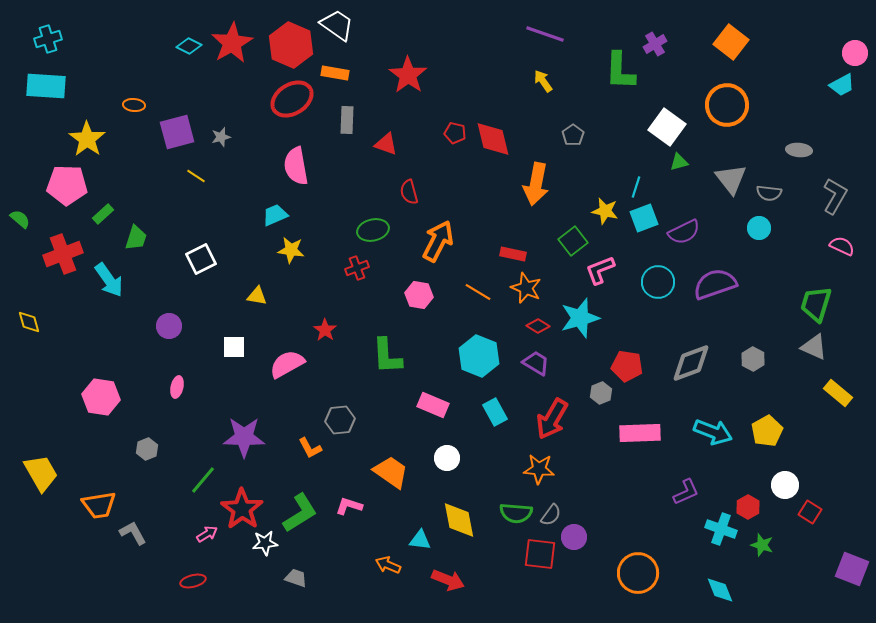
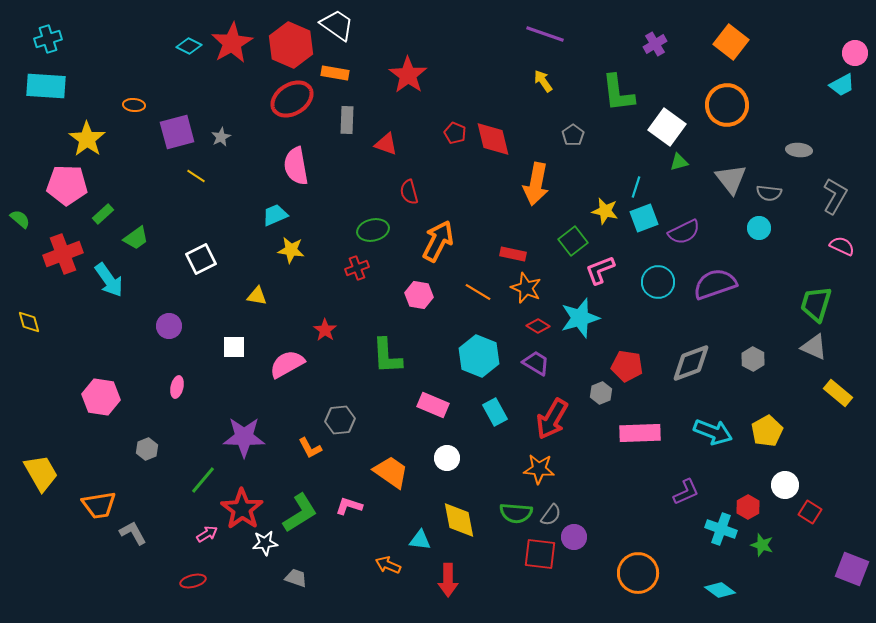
green L-shape at (620, 71): moved 2 px left, 22 px down; rotated 9 degrees counterclockwise
red pentagon at (455, 133): rotated 10 degrees clockwise
gray star at (221, 137): rotated 12 degrees counterclockwise
green trapezoid at (136, 238): rotated 36 degrees clockwise
red arrow at (448, 580): rotated 68 degrees clockwise
cyan diamond at (720, 590): rotated 32 degrees counterclockwise
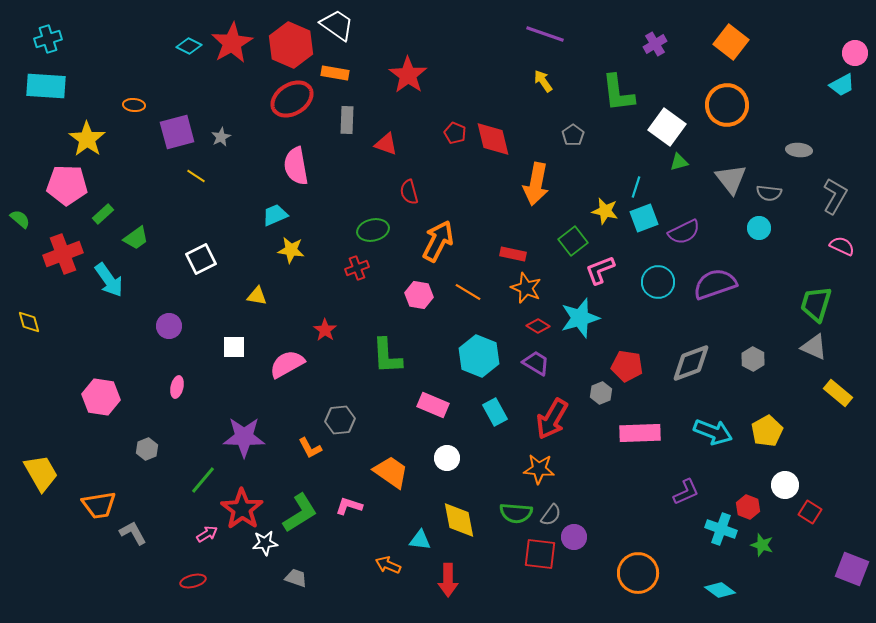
orange line at (478, 292): moved 10 px left
red hexagon at (748, 507): rotated 10 degrees counterclockwise
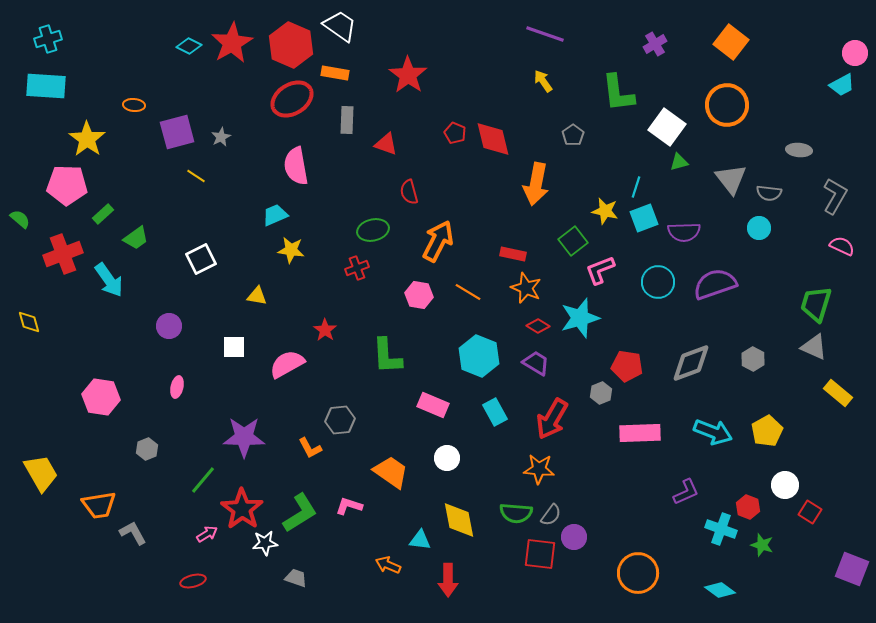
white trapezoid at (337, 25): moved 3 px right, 1 px down
purple semicircle at (684, 232): rotated 24 degrees clockwise
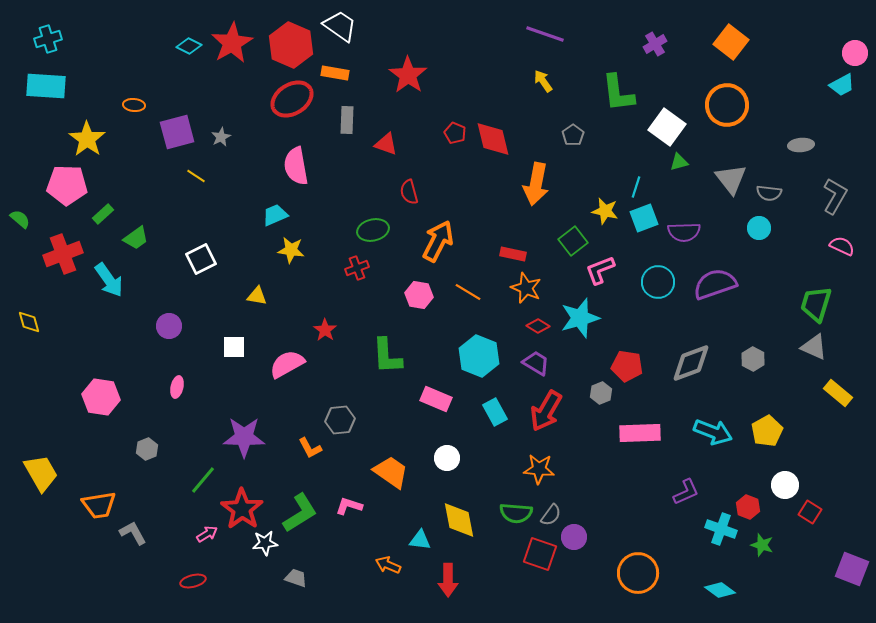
gray ellipse at (799, 150): moved 2 px right, 5 px up; rotated 10 degrees counterclockwise
pink rectangle at (433, 405): moved 3 px right, 6 px up
red arrow at (552, 419): moved 6 px left, 8 px up
red square at (540, 554): rotated 12 degrees clockwise
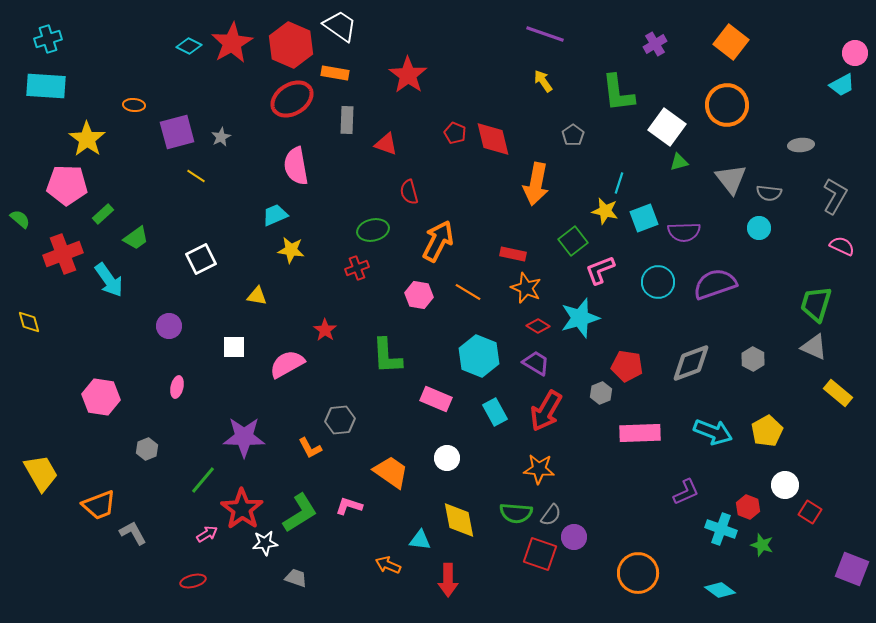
cyan line at (636, 187): moved 17 px left, 4 px up
orange trapezoid at (99, 505): rotated 12 degrees counterclockwise
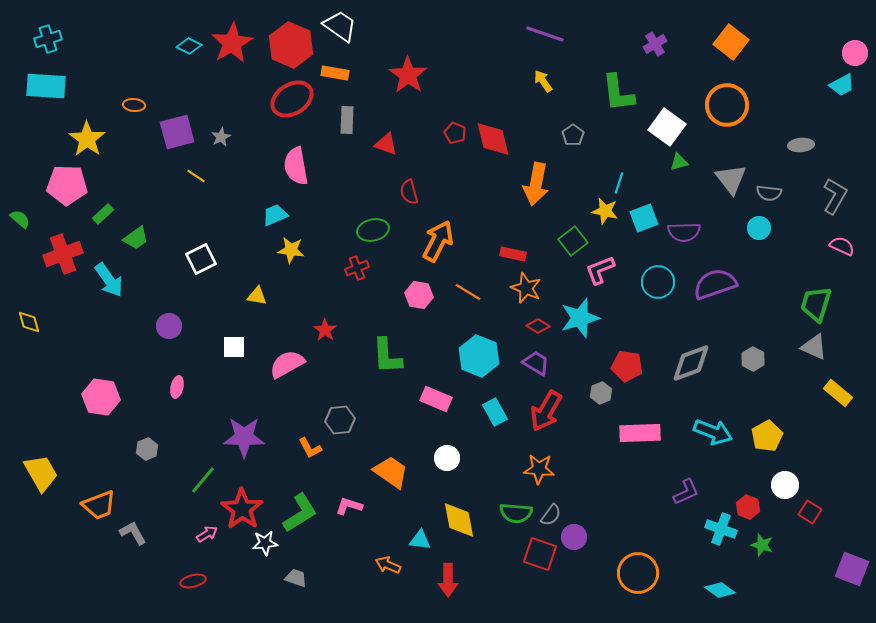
yellow pentagon at (767, 431): moved 5 px down
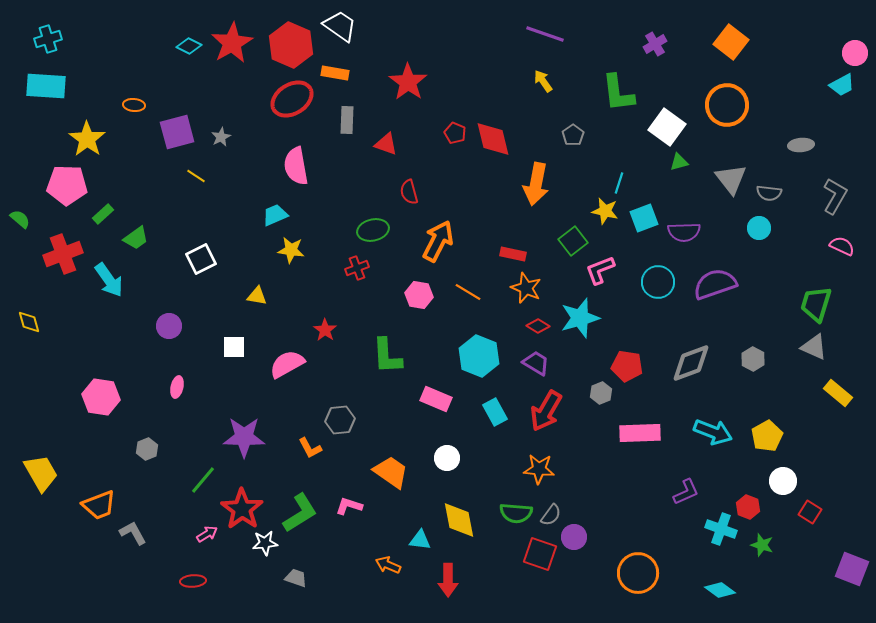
red star at (408, 75): moved 7 px down
white circle at (785, 485): moved 2 px left, 4 px up
red ellipse at (193, 581): rotated 10 degrees clockwise
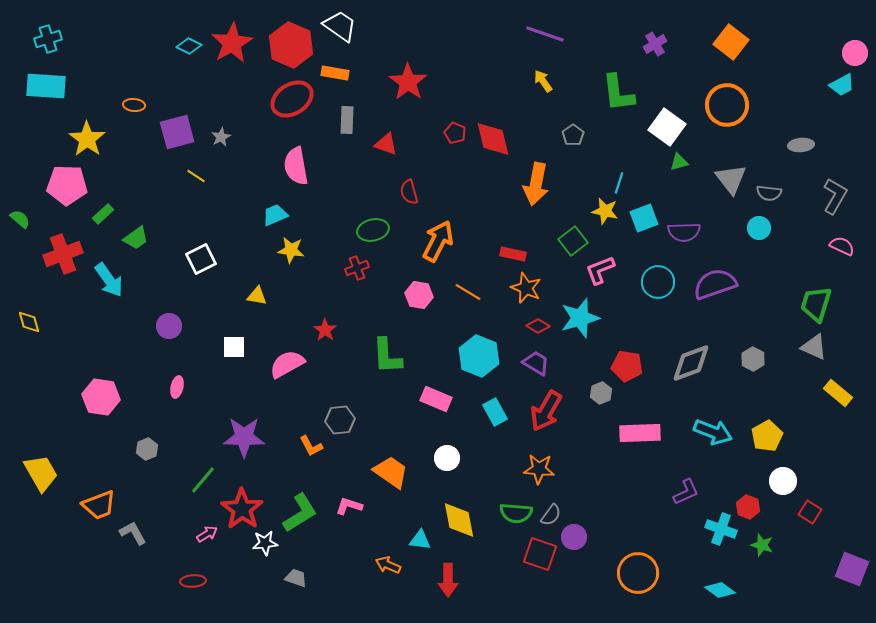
orange L-shape at (310, 448): moved 1 px right, 2 px up
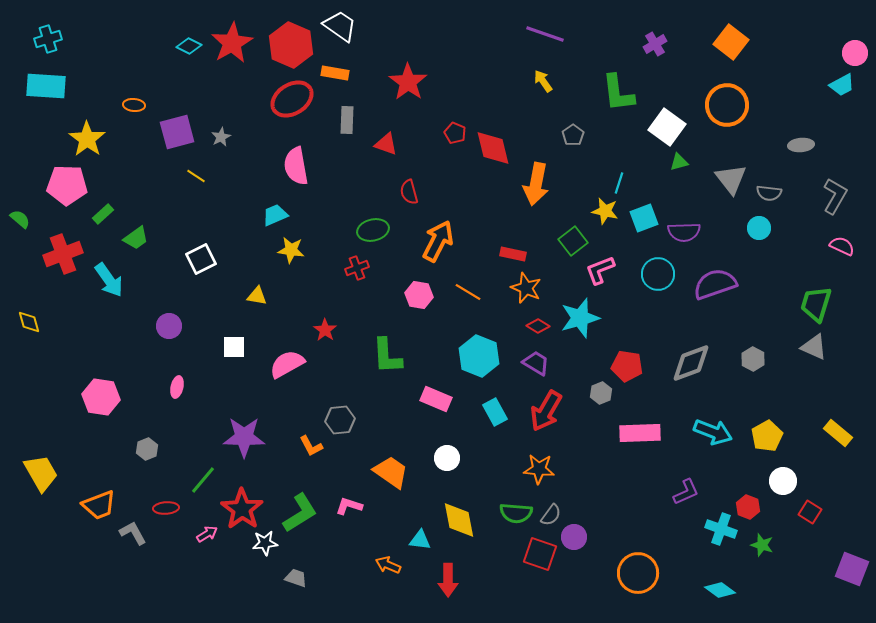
red diamond at (493, 139): moved 9 px down
cyan circle at (658, 282): moved 8 px up
yellow rectangle at (838, 393): moved 40 px down
red ellipse at (193, 581): moved 27 px left, 73 px up
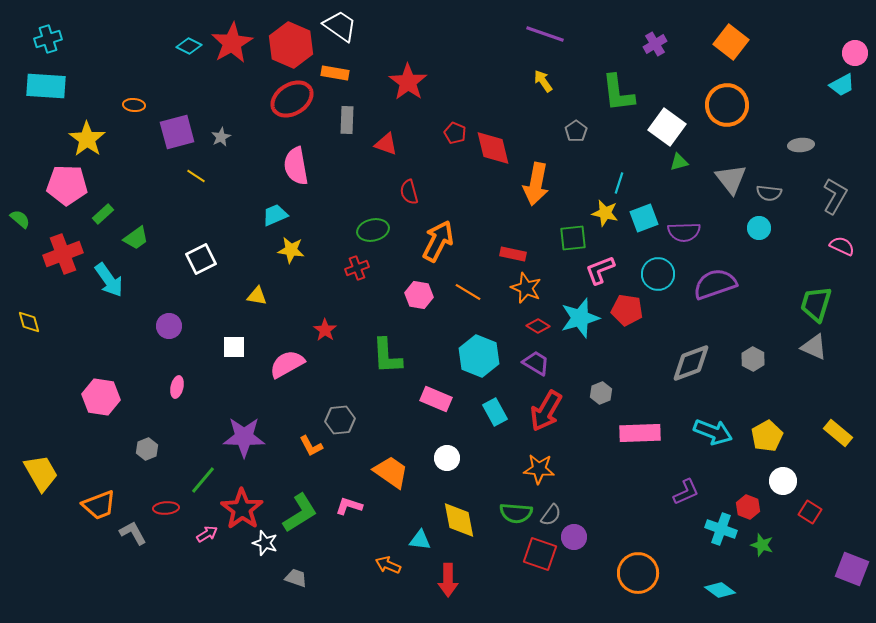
gray pentagon at (573, 135): moved 3 px right, 4 px up
yellow star at (605, 211): moved 2 px down
green square at (573, 241): moved 3 px up; rotated 32 degrees clockwise
red pentagon at (627, 366): moved 56 px up
white star at (265, 543): rotated 25 degrees clockwise
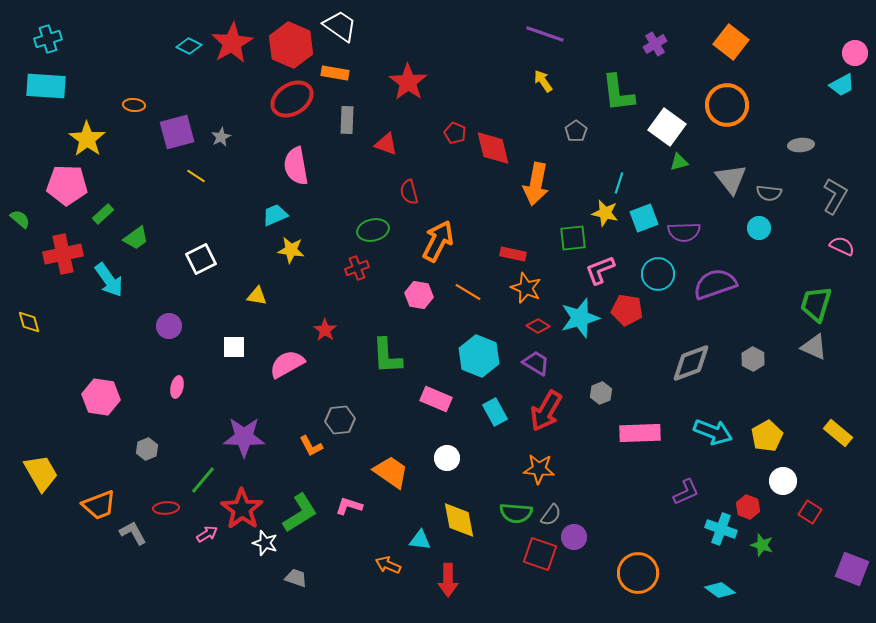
red cross at (63, 254): rotated 9 degrees clockwise
